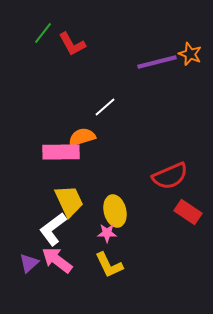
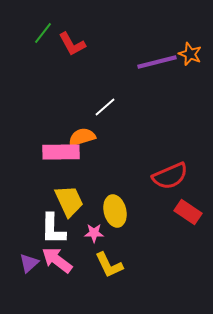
white L-shape: rotated 52 degrees counterclockwise
pink star: moved 13 px left
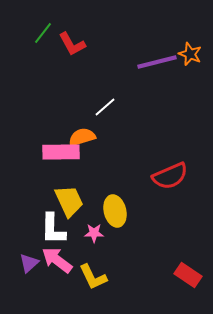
red rectangle: moved 63 px down
yellow L-shape: moved 16 px left, 12 px down
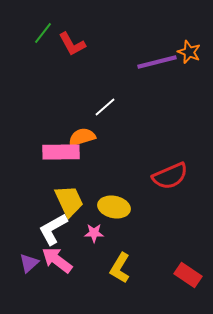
orange star: moved 1 px left, 2 px up
yellow ellipse: moved 1 px left, 4 px up; rotated 64 degrees counterclockwise
white L-shape: rotated 60 degrees clockwise
yellow L-shape: moved 27 px right, 9 px up; rotated 56 degrees clockwise
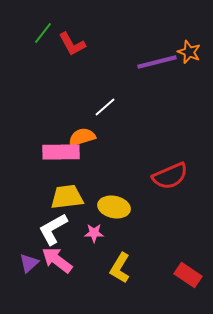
yellow trapezoid: moved 2 px left, 4 px up; rotated 72 degrees counterclockwise
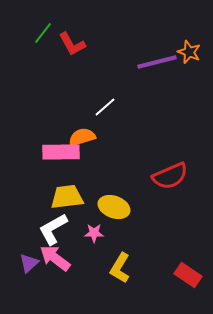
yellow ellipse: rotated 8 degrees clockwise
pink arrow: moved 2 px left, 2 px up
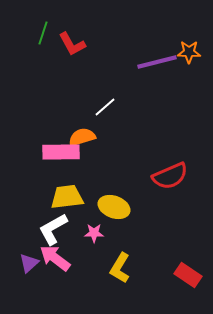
green line: rotated 20 degrees counterclockwise
orange star: rotated 20 degrees counterclockwise
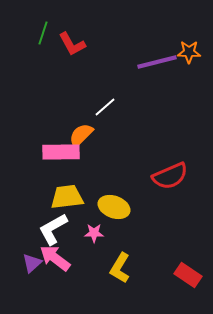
orange semicircle: moved 1 px left, 2 px up; rotated 28 degrees counterclockwise
purple triangle: moved 3 px right
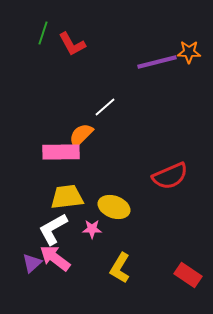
pink star: moved 2 px left, 4 px up
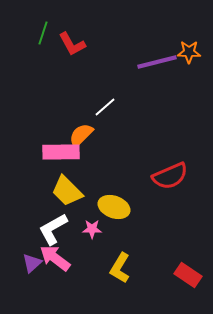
yellow trapezoid: moved 6 px up; rotated 128 degrees counterclockwise
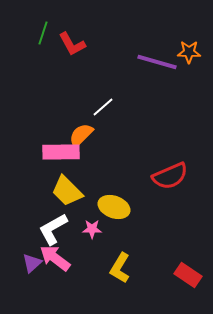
purple line: rotated 30 degrees clockwise
white line: moved 2 px left
